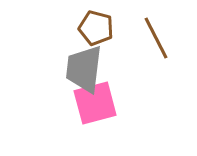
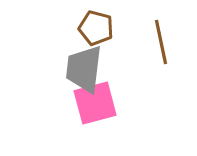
brown line: moved 5 px right, 4 px down; rotated 15 degrees clockwise
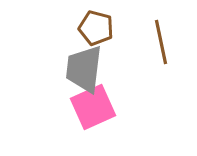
pink square: moved 2 px left, 4 px down; rotated 9 degrees counterclockwise
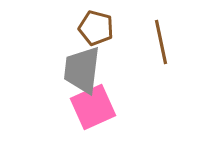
gray trapezoid: moved 2 px left, 1 px down
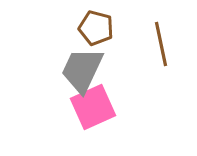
brown line: moved 2 px down
gray trapezoid: rotated 18 degrees clockwise
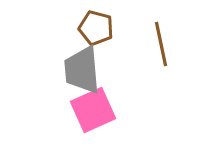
gray trapezoid: rotated 30 degrees counterclockwise
pink square: moved 3 px down
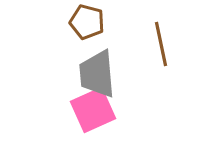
brown pentagon: moved 9 px left, 6 px up
gray trapezoid: moved 15 px right, 4 px down
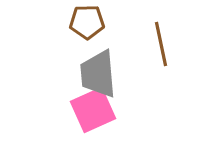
brown pentagon: rotated 16 degrees counterclockwise
gray trapezoid: moved 1 px right
